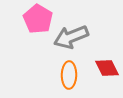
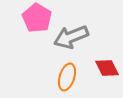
pink pentagon: moved 1 px left, 1 px up
orange ellipse: moved 2 px left, 2 px down; rotated 16 degrees clockwise
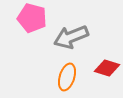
pink pentagon: moved 5 px left; rotated 16 degrees counterclockwise
red diamond: rotated 45 degrees counterclockwise
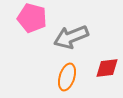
red diamond: rotated 25 degrees counterclockwise
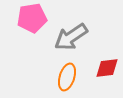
pink pentagon: rotated 24 degrees counterclockwise
gray arrow: rotated 12 degrees counterclockwise
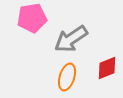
gray arrow: moved 2 px down
red diamond: rotated 15 degrees counterclockwise
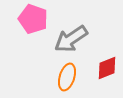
pink pentagon: moved 1 px right, 1 px down; rotated 28 degrees clockwise
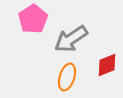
pink pentagon: rotated 20 degrees clockwise
red diamond: moved 3 px up
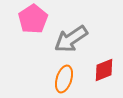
red diamond: moved 3 px left, 5 px down
orange ellipse: moved 3 px left, 2 px down
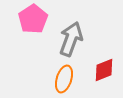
gray arrow: rotated 144 degrees clockwise
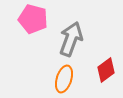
pink pentagon: rotated 24 degrees counterclockwise
red diamond: moved 2 px right; rotated 15 degrees counterclockwise
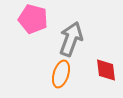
red diamond: rotated 60 degrees counterclockwise
orange ellipse: moved 3 px left, 5 px up
